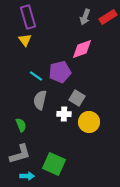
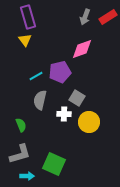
cyan line: rotated 64 degrees counterclockwise
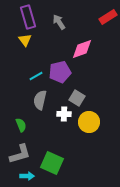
gray arrow: moved 26 px left, 5 px down; rotated 126 degrees clockwise
green square: moved 2 px left, 1 px up
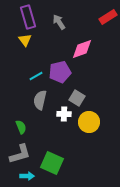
green semicircle: moved 2 px down
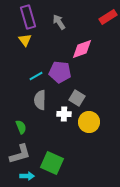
purple pentagon: rotated 20 degrees clockwise
gray semicircle: rotated 12 degrees counterclockwise
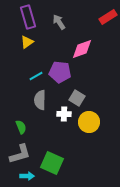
yellow triangle: moved 2 px right, 2 px down; rotated 32 degrees clockwise
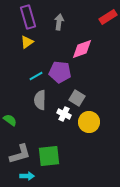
gray arrow: rotated 42 degrees clockwise
white cross: rotated 24 degrees clockwise
green semicircle: moved 11 px left, 7 px up; rotated 32 degrees counterclockwise
green square: moved 3 px left, 7 px up; rotated 30 degrees counterclockwise
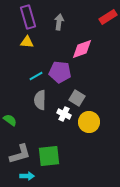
yellow triangle: rotated 40 degrees clockwise
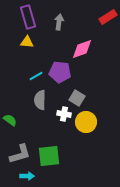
white cross: rotated 16 degrees counterclockwise
yellow circle: moved 3 px left
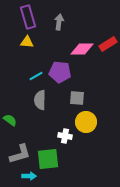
red rectangle: moved 27 px down
pink diamond: rotated 20 degrees clockwise
gray square: rotated 28 degrees counterclockwise
white cross: moved 1 px right, 22 px down
green square: moved 1 px left, 3 px down
cyan arrow: moved 2 px right
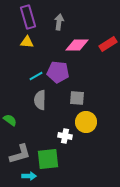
pink diamond: moved 5 px left, 4 px up
purple pentagon: moved 2 px left
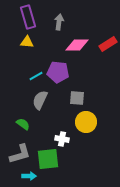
gray semicircle: rotated 24 degrees clockwise
green semicircle: moved 13 px right, 4 px down
white cross: moved 3 px left, 3 px down
